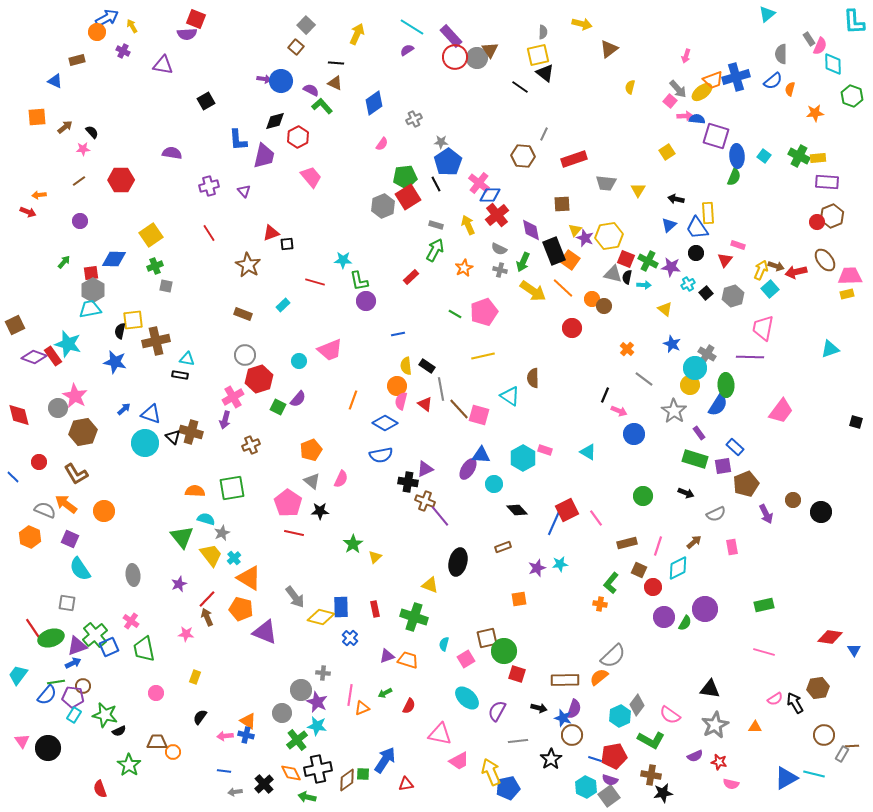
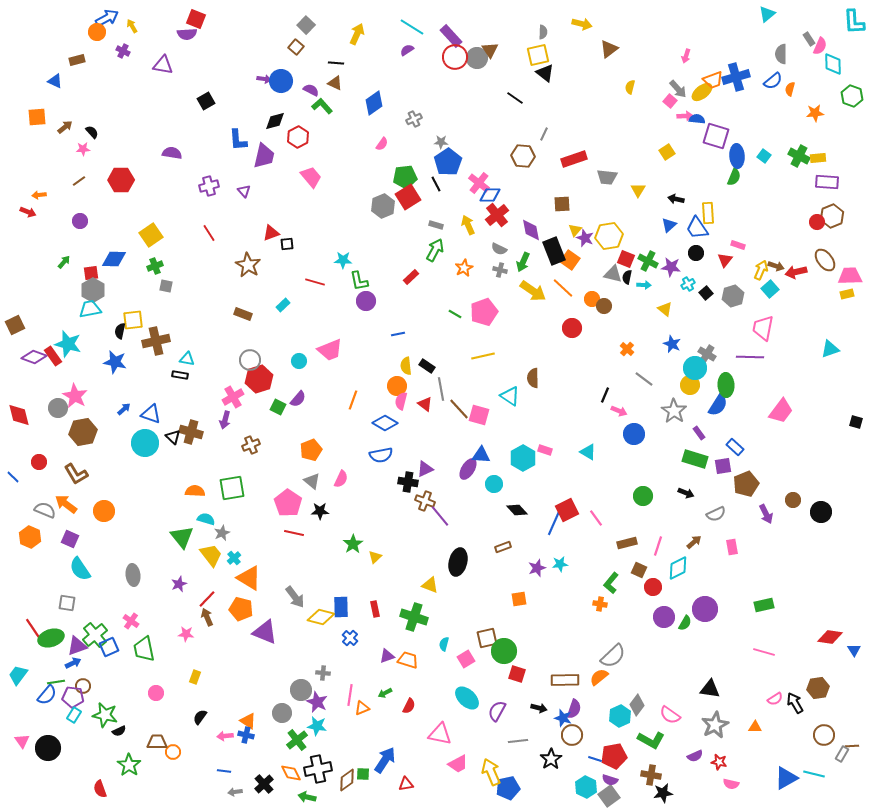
black line at (520, 87): moved 5 px left, 11 px down
gray trapezoid at (606, 183): moved 1 px right, 6 px up
gray circle at (245, 355): moved 5 px right, 5 px down
pink trapezoid at (459, 761): moved 1 px left, 3 px down
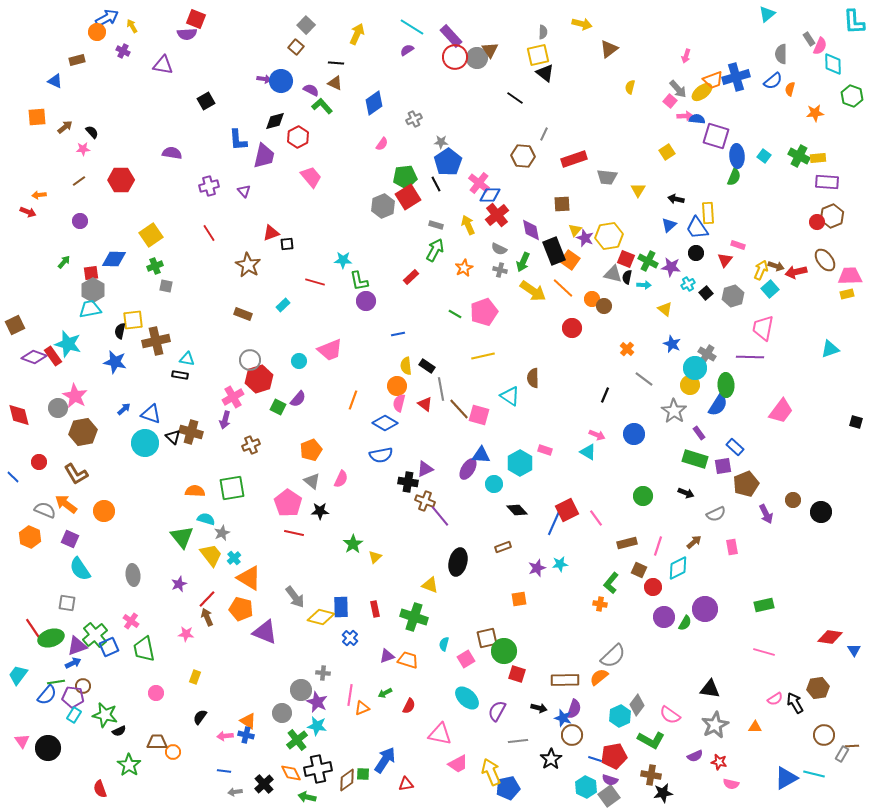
pink semicircle at (401, 401): moved 2 px left, 2 px down
pink arrow at (619, 411): moved 22 px left, 24 px down
cyan hexagon at (523, 458): moved 3 px left, 5 px down
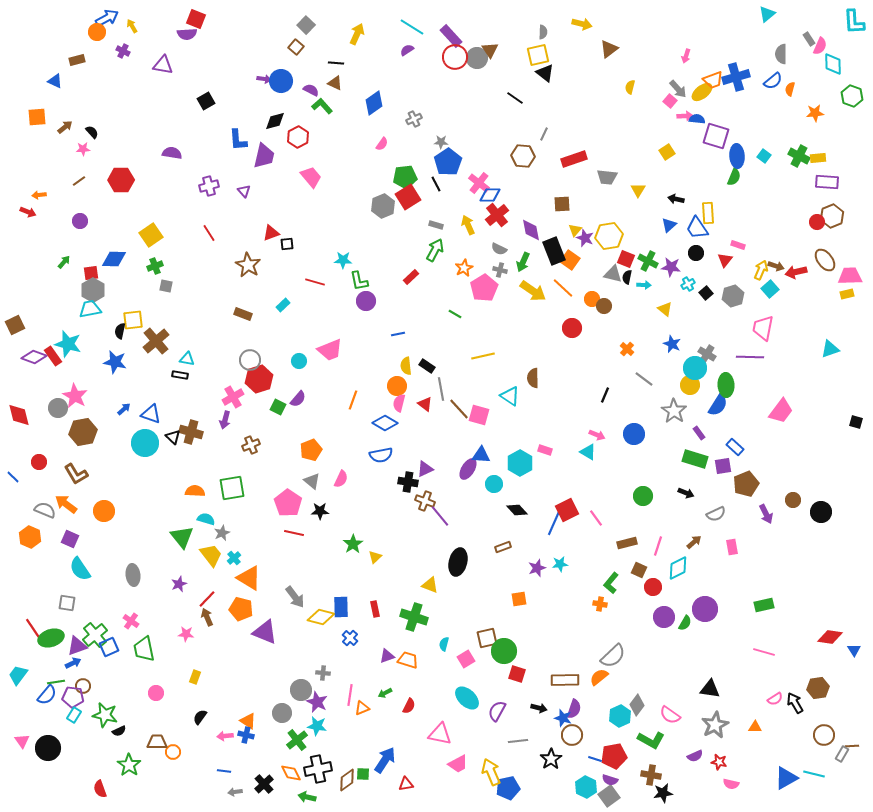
pink pentagon at (484, 312): moved 24 px up; rotated 12 degrees counterclockwise
brown cross at (156, 341): rotated 28 degrees counterclockwise
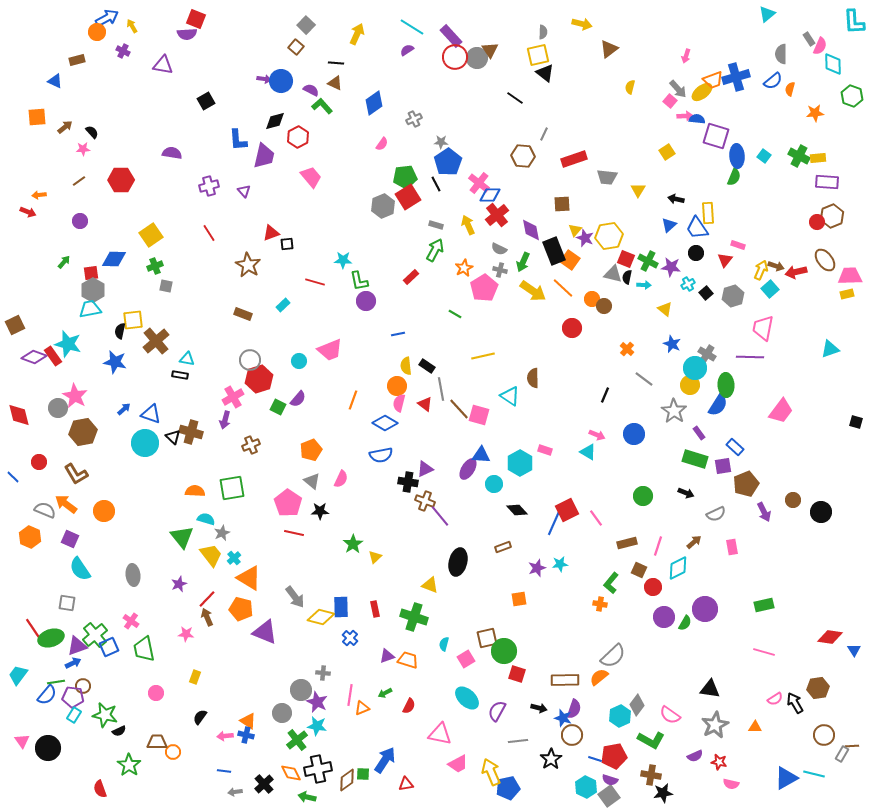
purple arrow at (766, 514): moved 2 px left, 2 px up
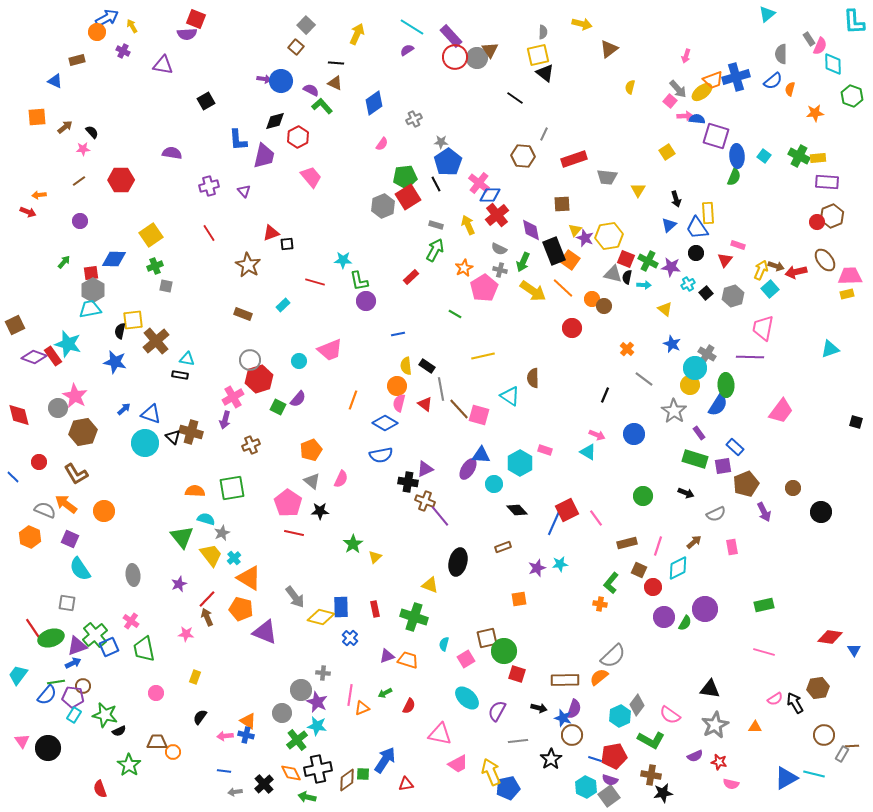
black arrow at (676, 199): rotated 119 degrees counterclockwise
brown circle at (793, 500): moved 12 px up
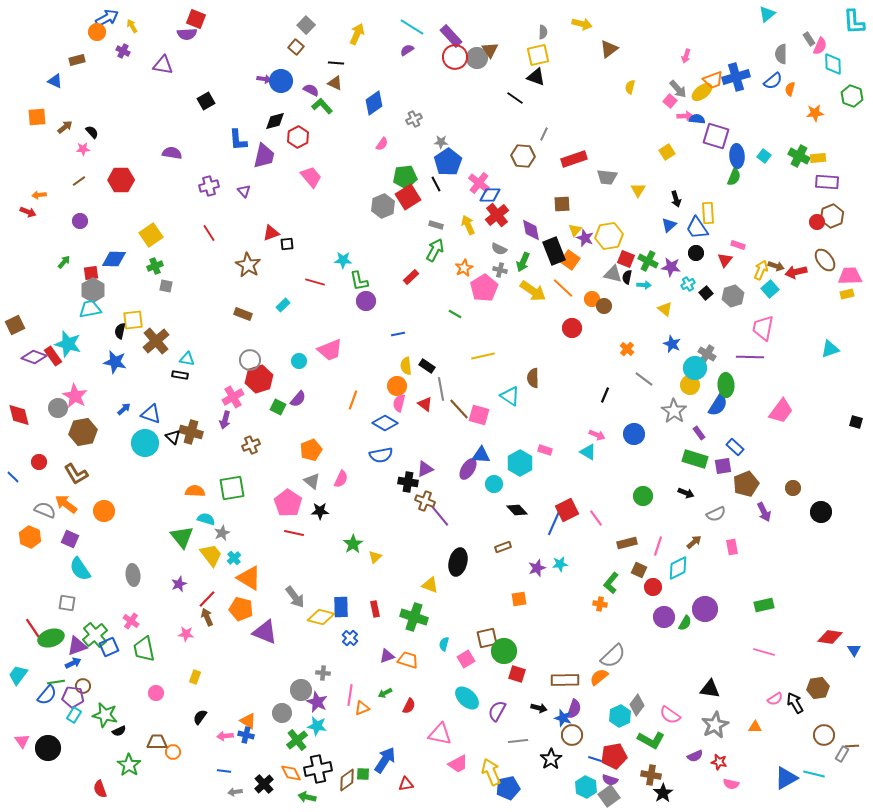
black triangle at (545, 73): moved 9 px left, 4 px down; rotated 18 degrees counterclockwise
black star at (663, 793): rotated 24 degrees counterclockwise
